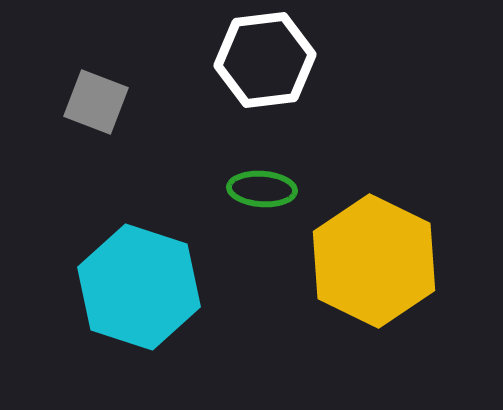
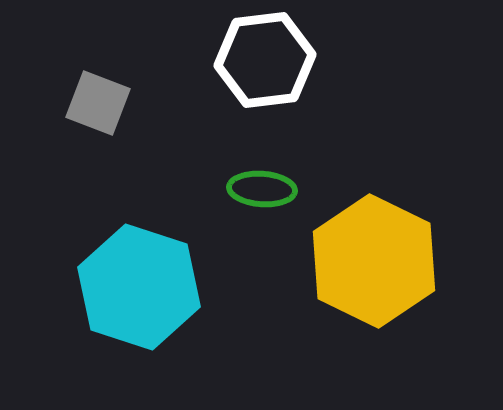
gray square: moved 2 px right, 1 px down
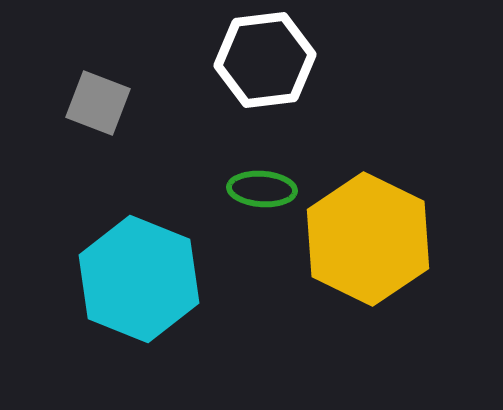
yellow hexagon: moved 6 px left, 22 px up
cyan hexagon: moved 8 px up; rotated 4 degrees clockwise
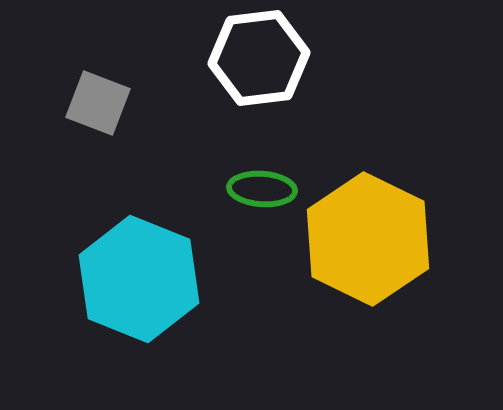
white hexagon: moved 6 px left, 2 px up
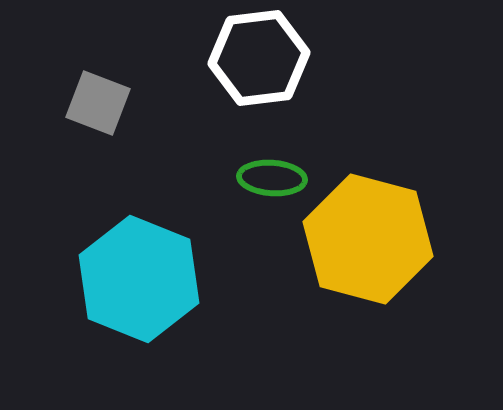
green ellipse: moved 10 px right, 11 px up
yellow hexagon: rotated 11 degrees counterclockwise
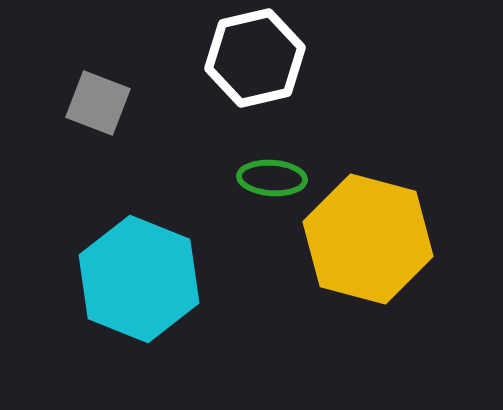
white hexagon: moved 4 px left; rotated 6 degrees counterclockwise
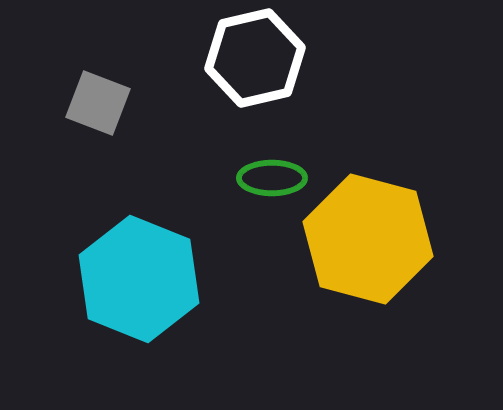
green ellipse: rotated 4 degrees counterclockwise
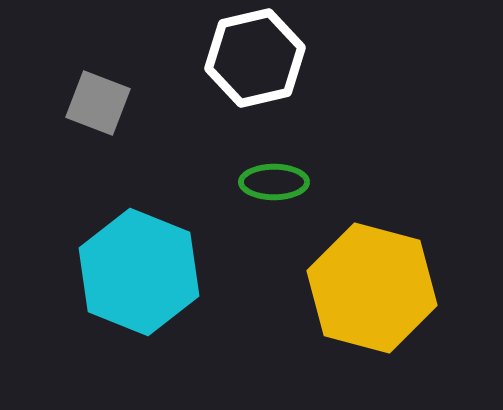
green ellipse: moved 2 px right, 4 px down
yellow hexagon: moved 4 px right, 49 px down
cyan hexagon: moved 7 px up
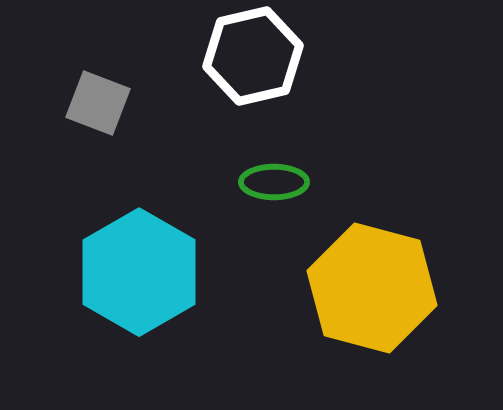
white hexagon: moved 2 px left, 2 px up
cyan hexagon: rotated 8 degrees clockwise
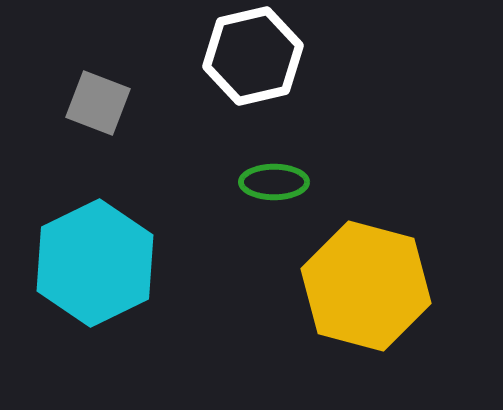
cyan hexagon: moved 44 px left, 9 px up; rotated 4 degrees clockwise
yellow hexagon: moved 6 px left, 2 px up
